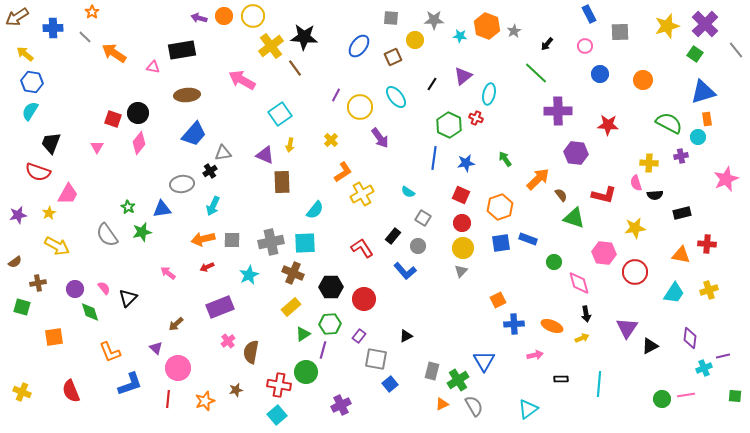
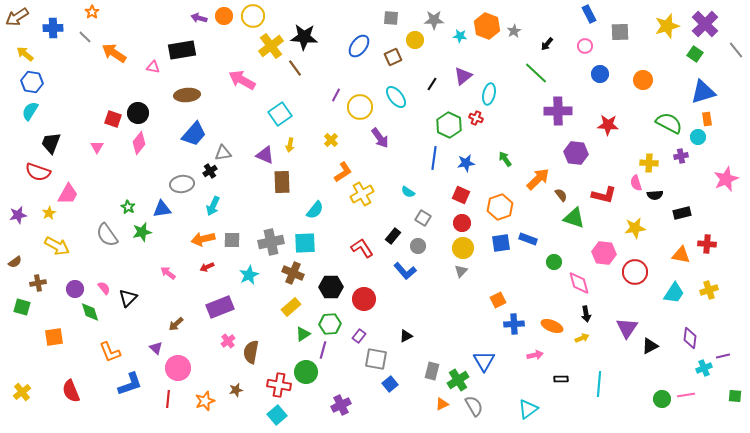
yellow cross at (22, 392): rotated 30 degrees clockwise
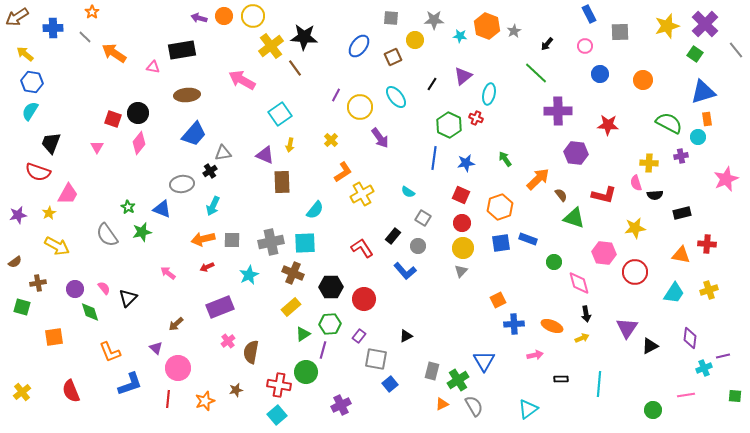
blue triangle at (162, 209): rotated 30 degrees clockwise
green circle at (662, 399): moved 9 px left, 11 px down
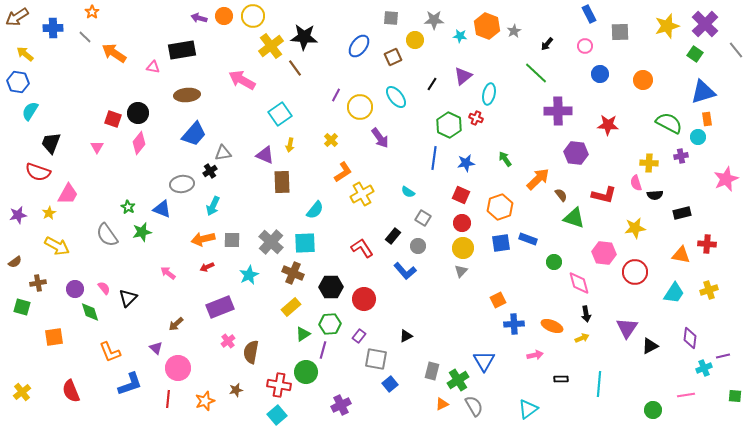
blue hexagon at (32, 82): moved 14 px left
gray cross at (271, 242): rotated 35 degrees counterclockwise
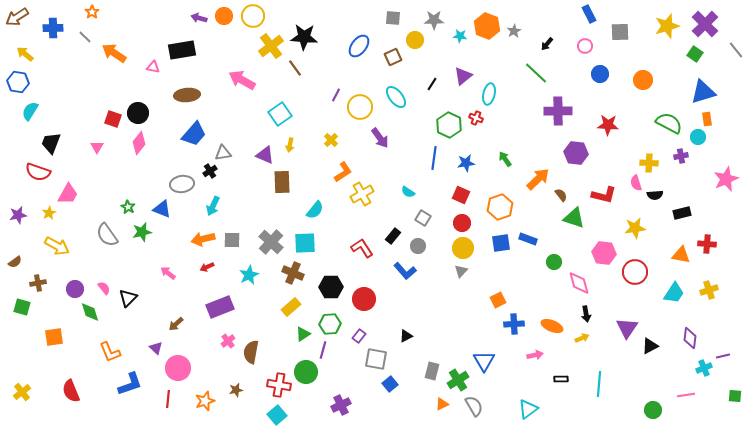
gray square at (391, 18): moved 2 px right
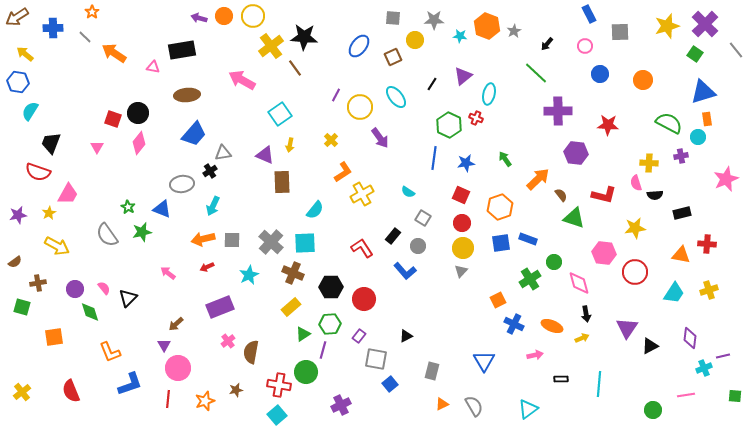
blue cross at (514, 324): rotated 30 degrees clockwise
purple triangle at (156, 348): moved 8 px right, 3 px up; rotated 16 degrees clockwise
green cross at (458, 380): moved 72 px right, 101 px up
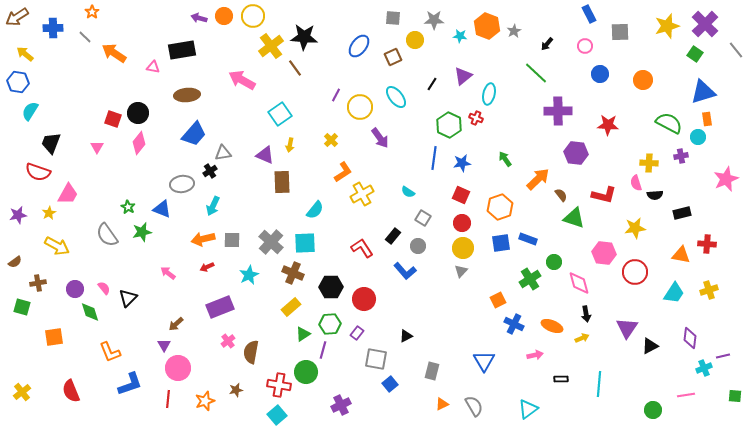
blue star at (466, 163): moved 4 px left
purple rectangle at (359, 336): moved 2 px left, 3 px up
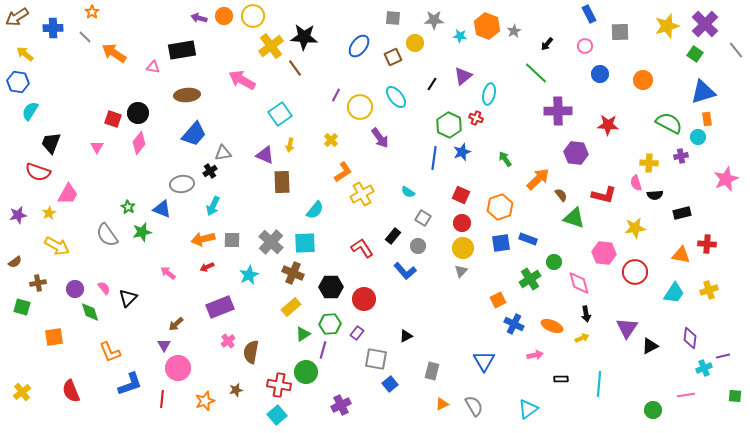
yellow circle at (415, 40): moved 3 px down
blue star at (462, 163): moved 11 px up; rotated 12 degrees counterclockwise
red line at (168, 399): moved 6 px left
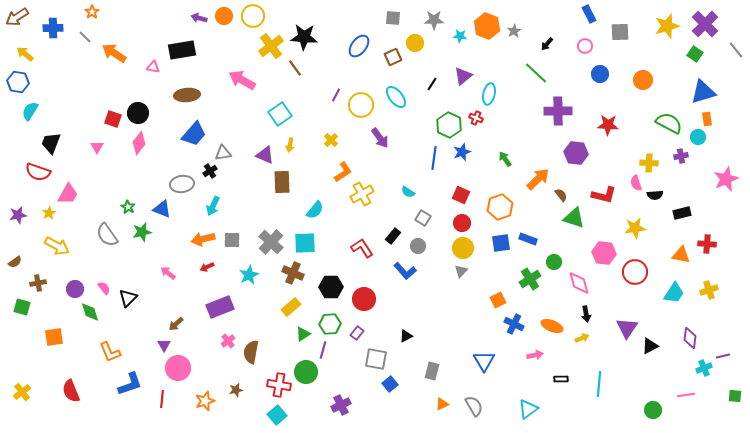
yellow circle at (360, 107): moved 1 px right, 2 px up
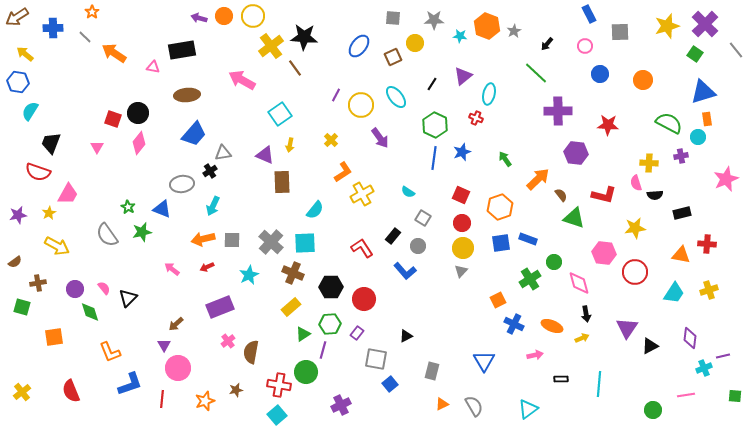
green hexagon at (449, 125): moved 14 px left
pink arrow at (168, 273): moved 4 px right, 4 px up
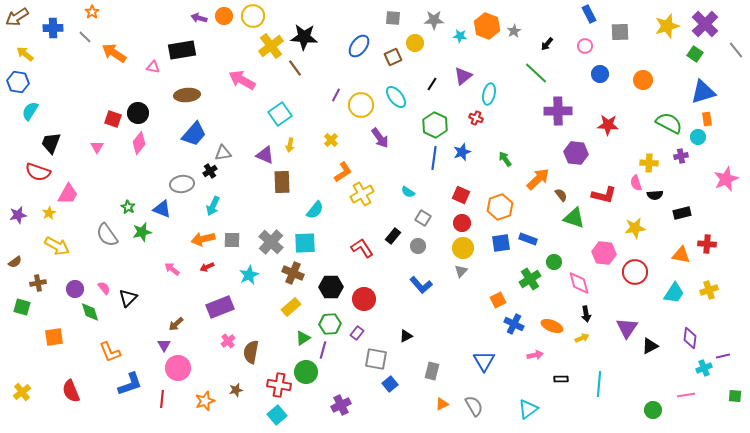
blue L-shape at (405, 271): moved 16 px right, 14 px down
green triangle at (303, 334): moved 4 px down
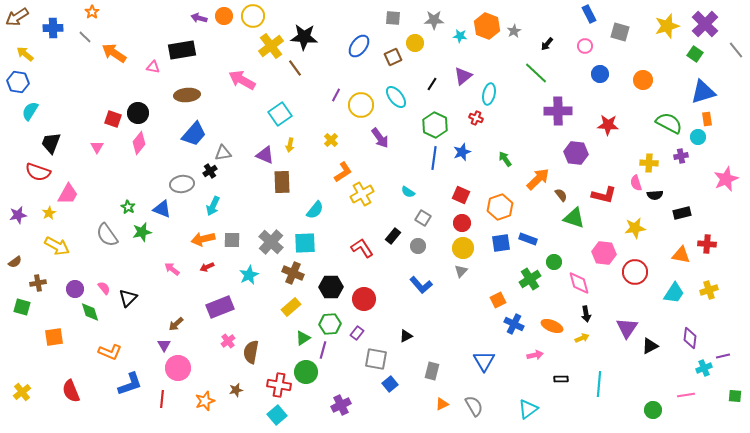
gray square at (620, 32): rotated 18 degrees clockwise
orange L-shape at (110, 352): rotated 45 degrees counterclockwise
